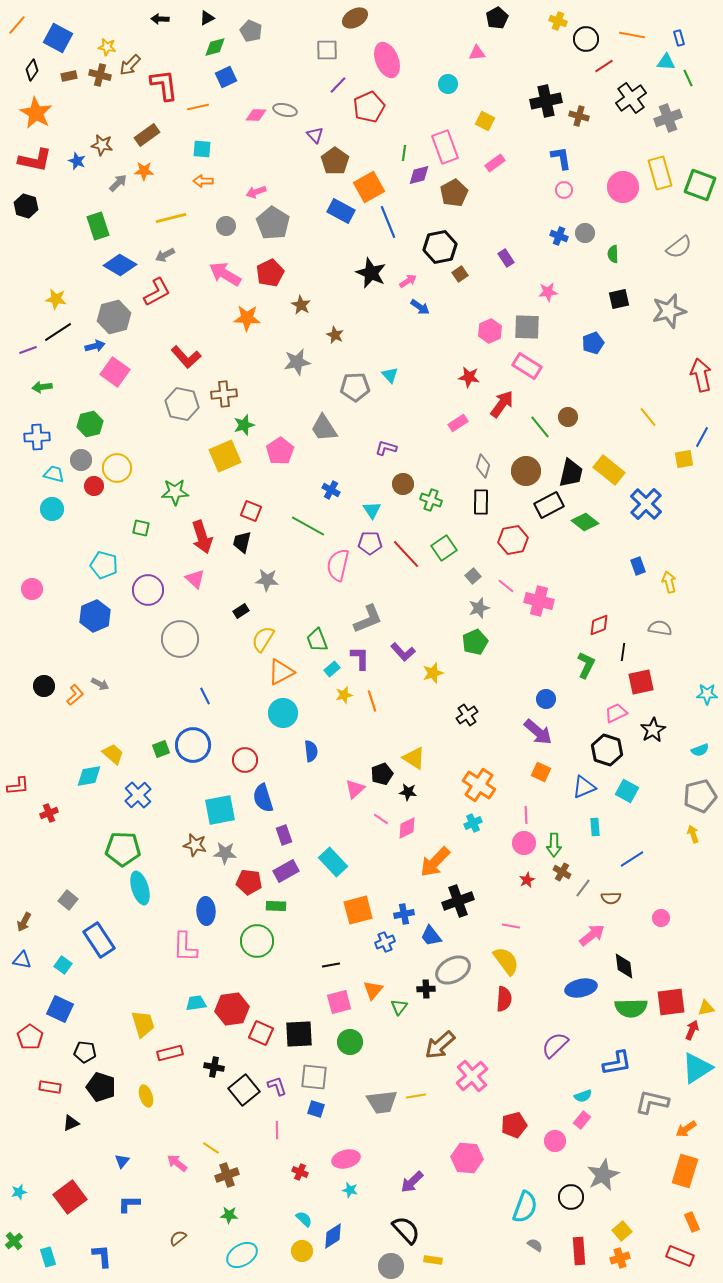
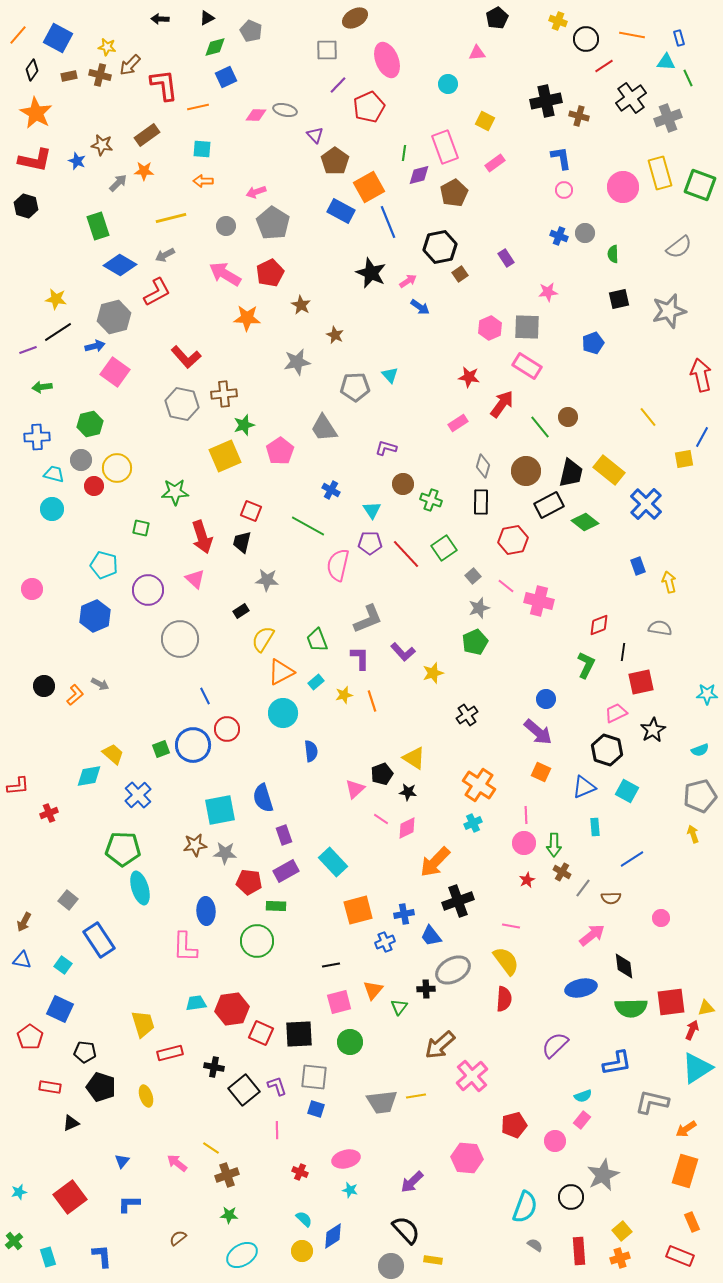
orange line at (17, 25): moved 1 px right, 10 px down
pink hexagon at (490, 331): moved 3 px up
cyan rectangle at (332, 669): moved 16 px left, 13 px down
red circle at (245, 760): moved 18 px left, 31 px up
brown star at (195, 845): rotated 20 degrees counterclockwise
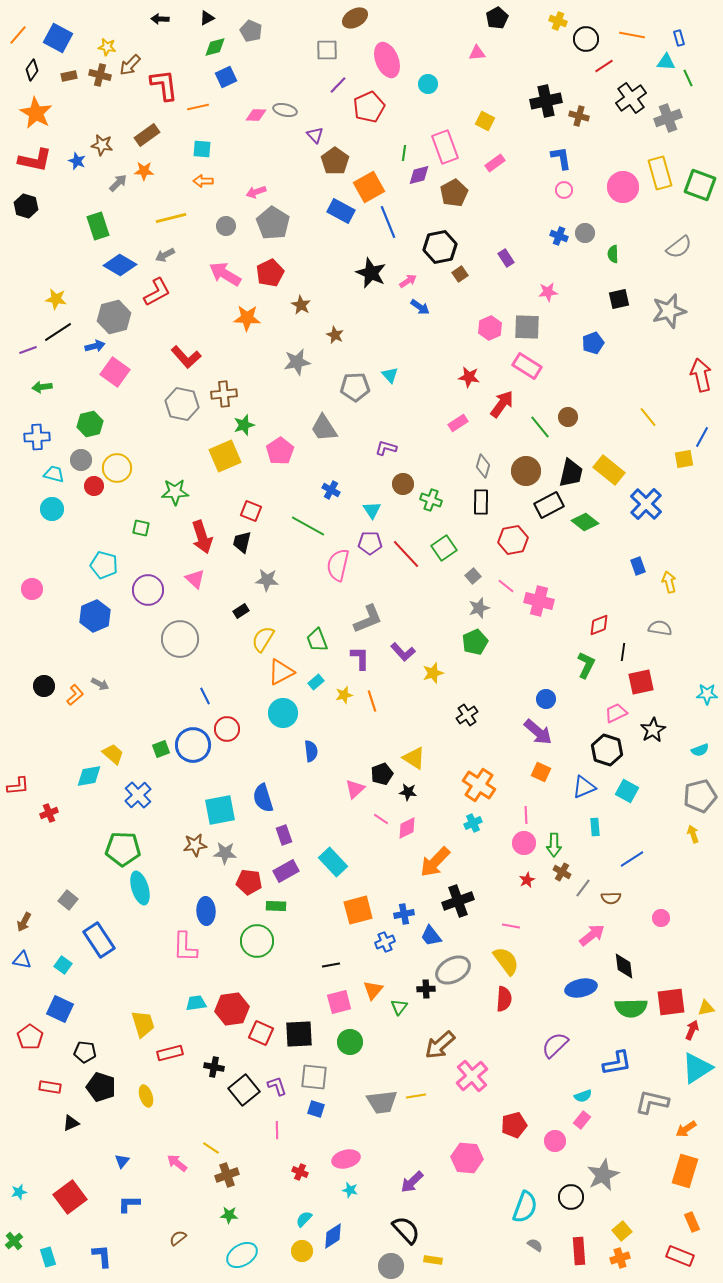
cyan circle at (448, 84): moved 20 px left
cyan semicircle at (304, 1219): rotated 90 degrees counterclockwise
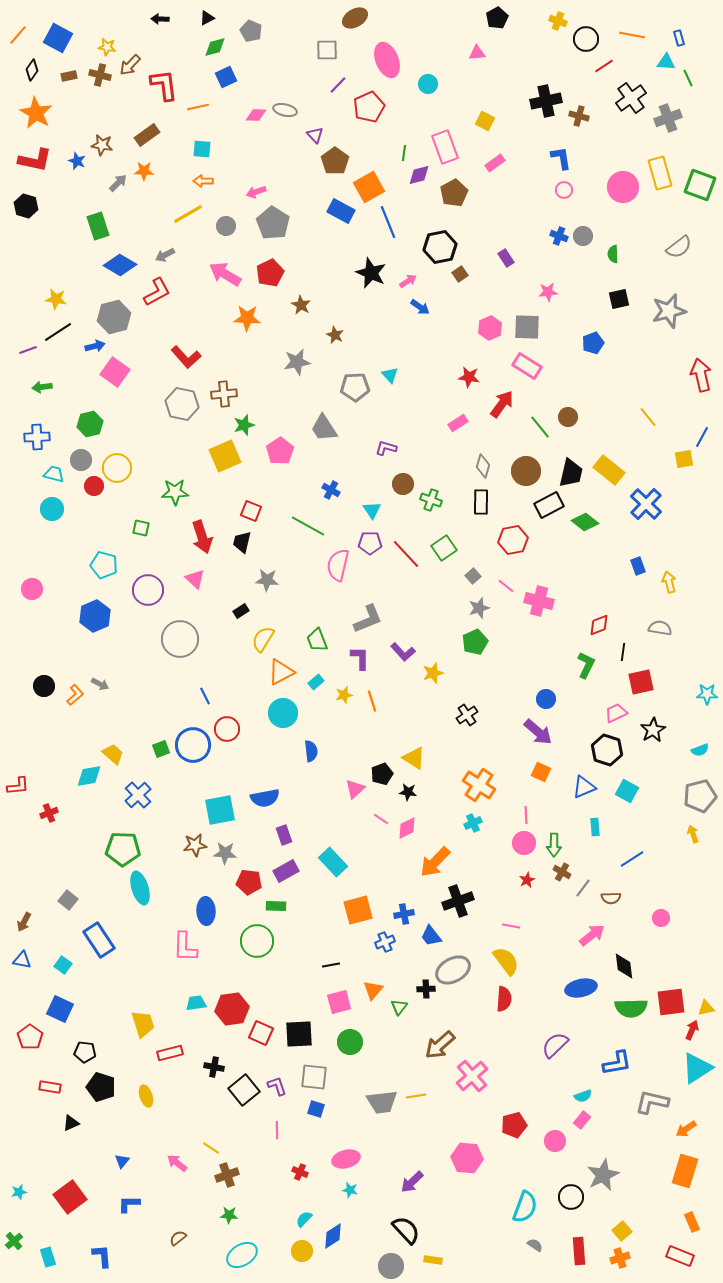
yellow line at (171, 218): moved 17 px right, 4 px up; rotated 16 degrees counterclockwise
gray circle at (585, 233): moved 2 px left, 3 px down
blue semicircle at (263, 798): moved 2 px right; rotated 84 degrees counterclockwise
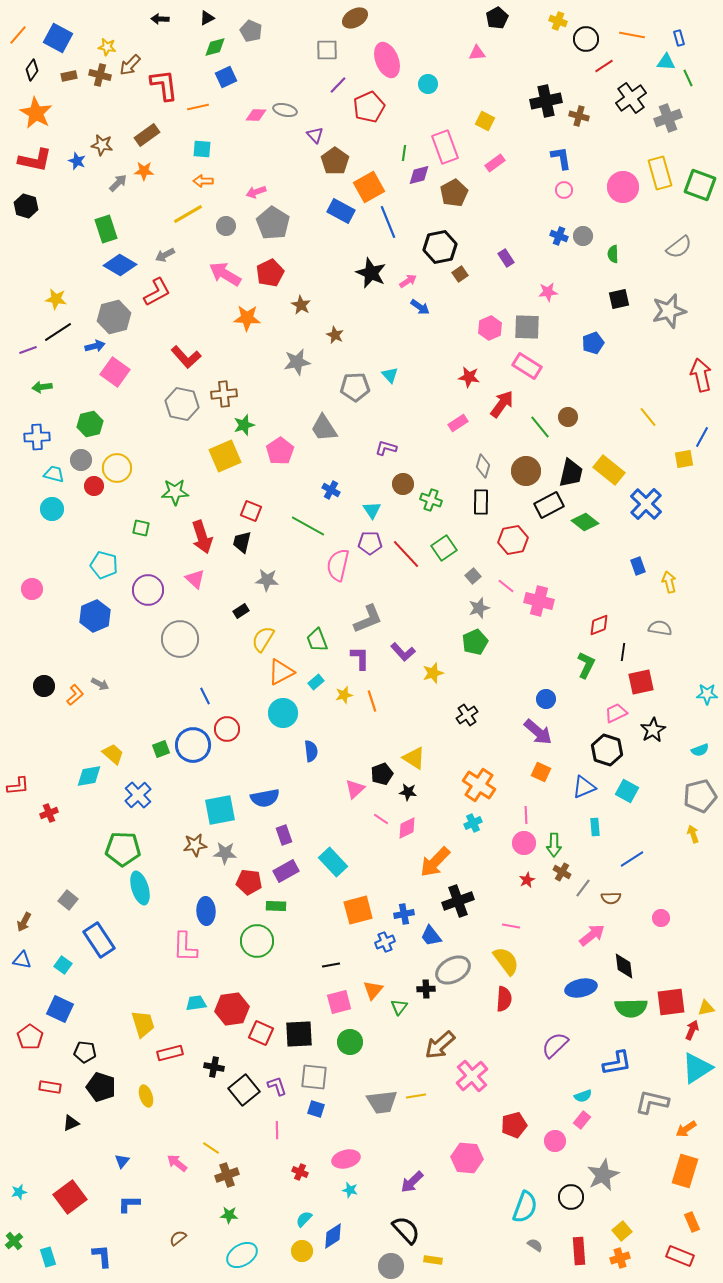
green rectangle at (98, 226): moved 8 px right, 3 px down
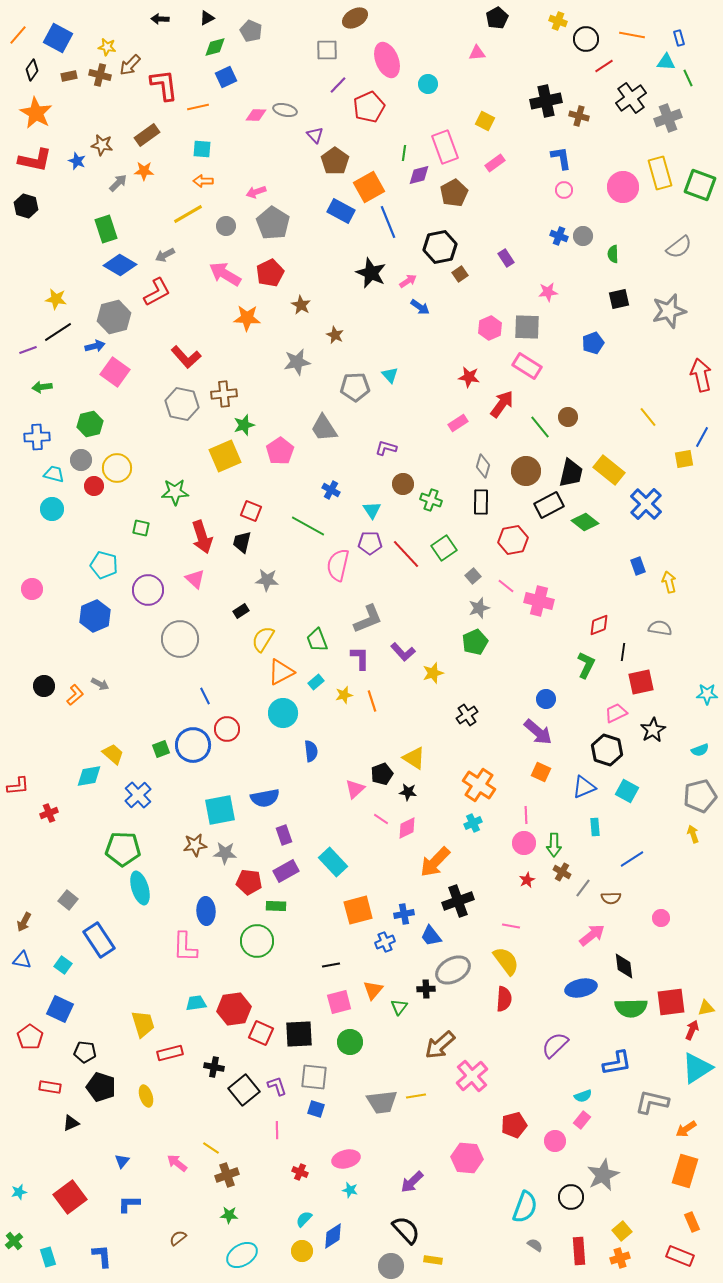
red hexagon at (232, 1009): moved 2 px right
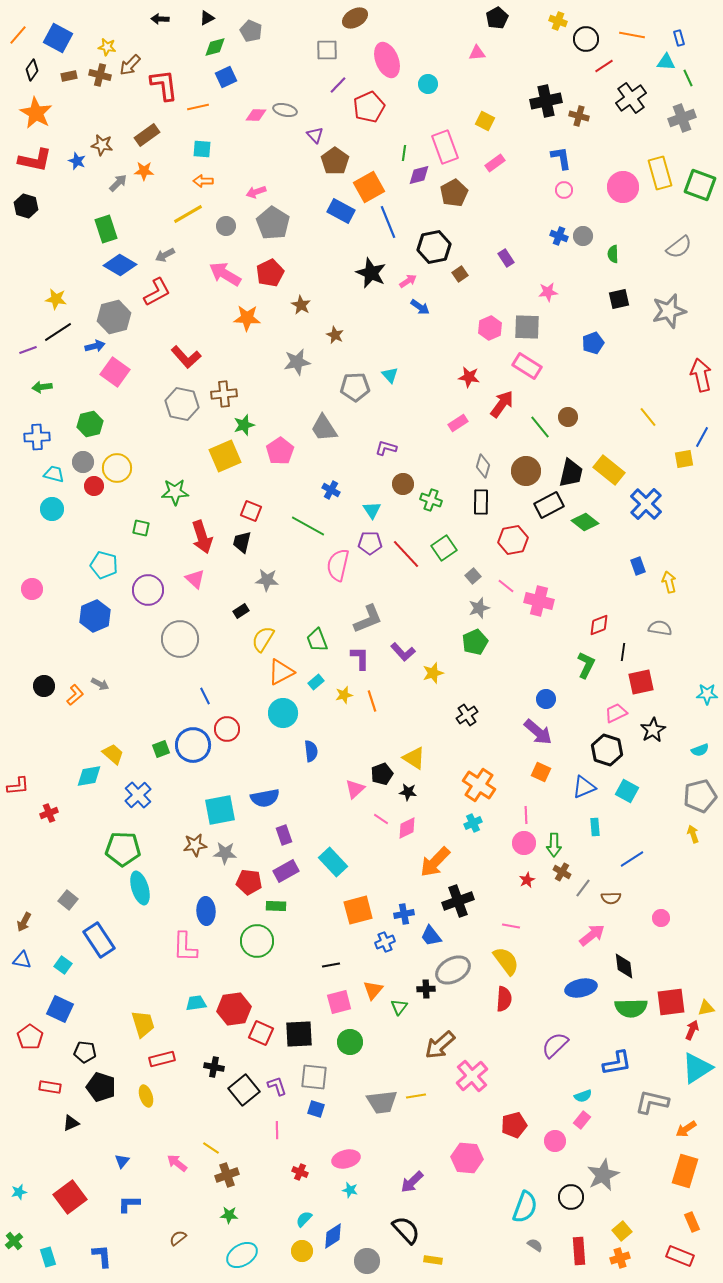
gray cross at (668, 118): moved 14 px right
black hexagon at (440, 247): moved 6 px left
gray circle at (81, 460): moved 2 px right, 2 px down
red rectangle at (170, 1053): moved 8 px left, 6 px down
gray circle at (391, 1266): moved 24 px left, 5 px up
